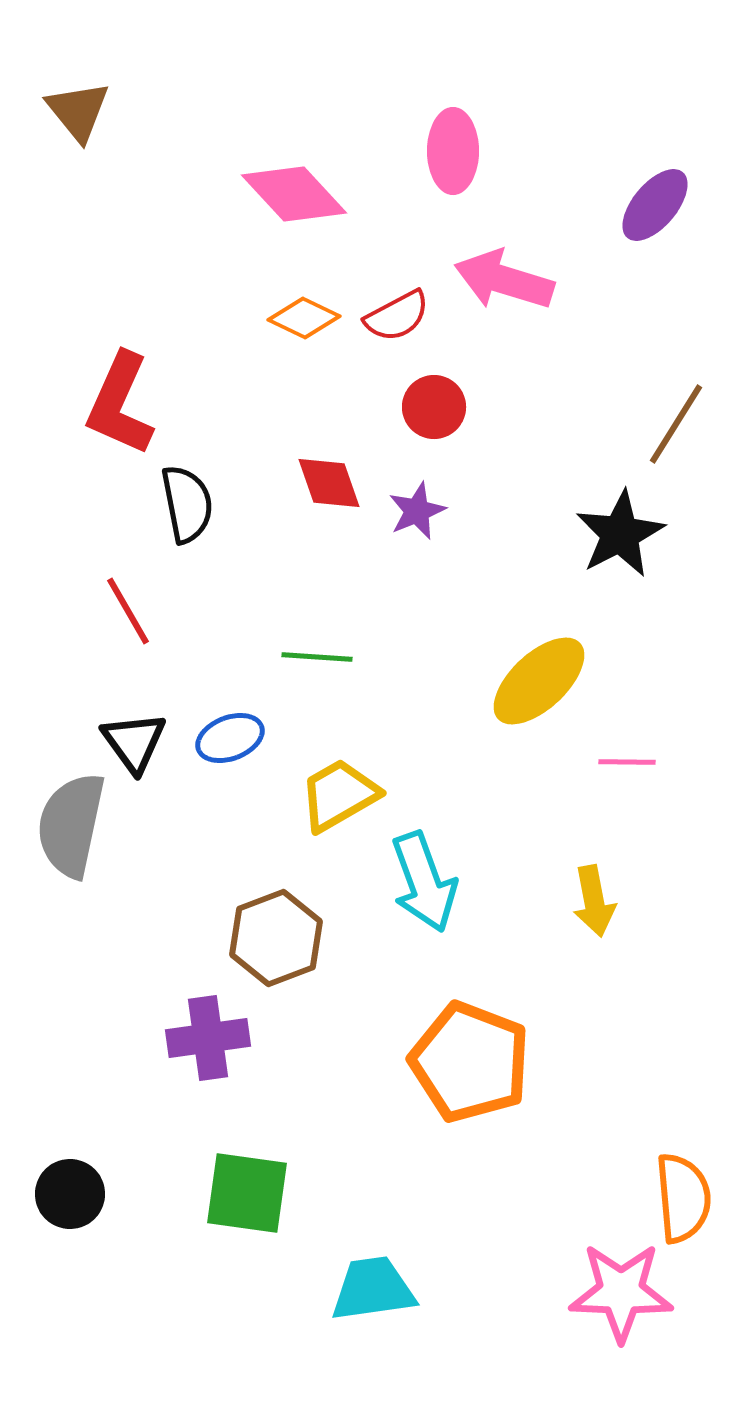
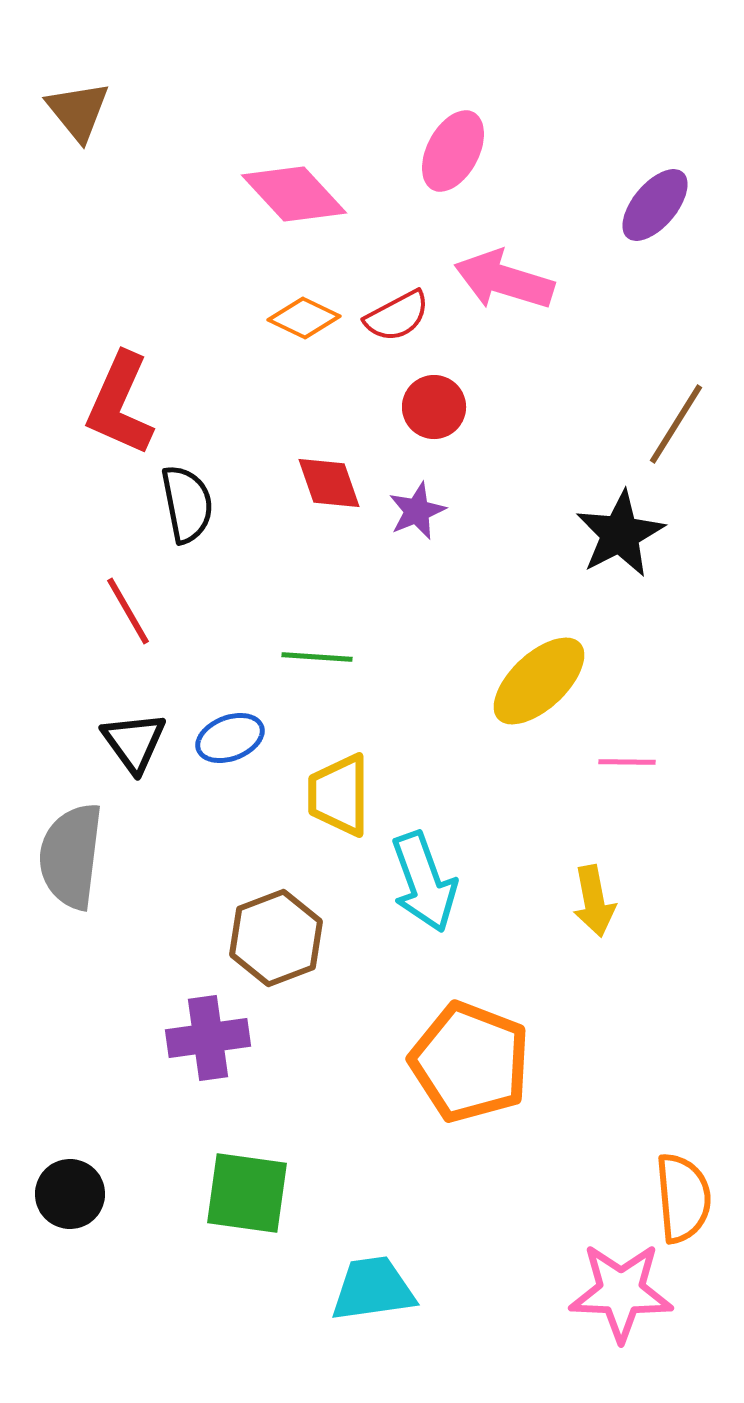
pink ellipse: rotated 28 degrees clockwise
yellow trapezoid: rotated 60 degrees counterclockwise
gray semicircle: moved 31 px down; rotated 5 degrees counterclockwise
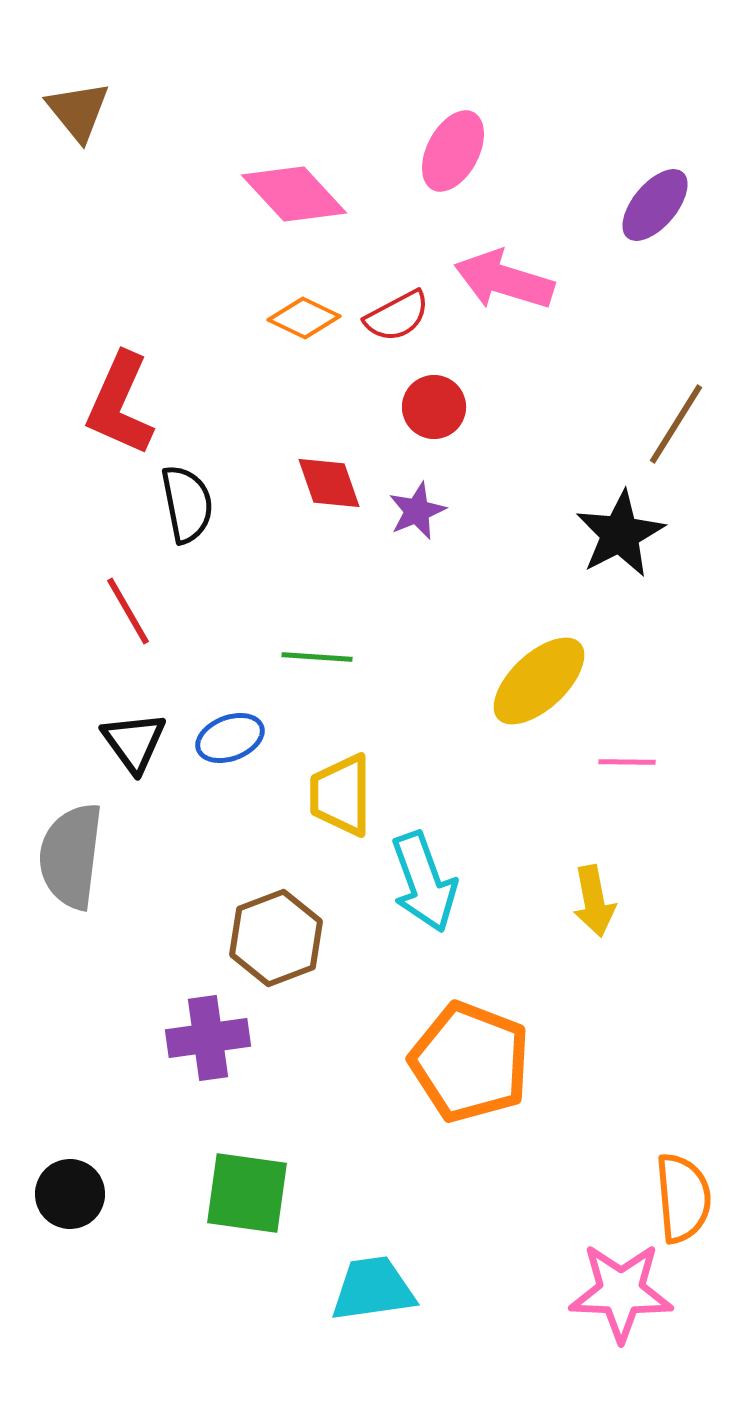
yellow trapezoid: moved 2 px right
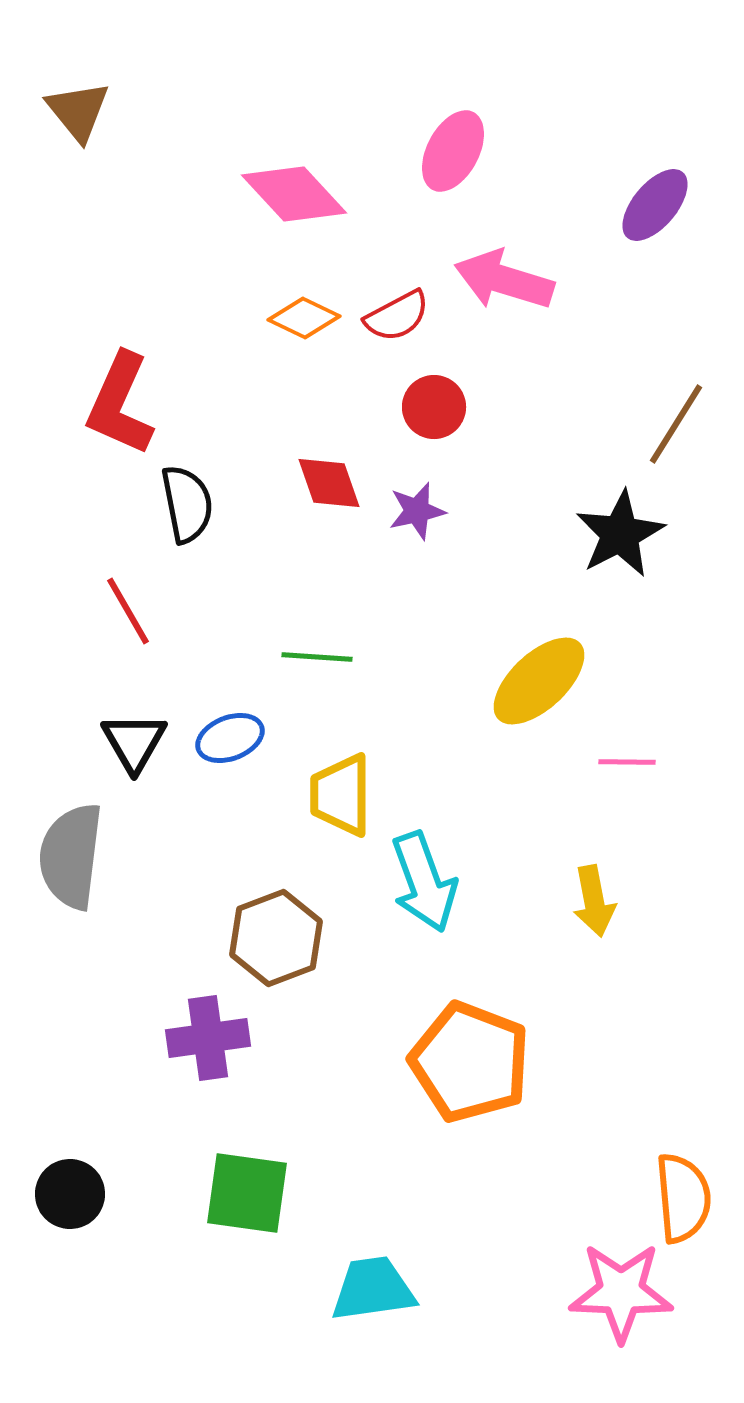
purple star: rotated 10 degrees clockwise
black triangle: rotated 6 degrees clockwise
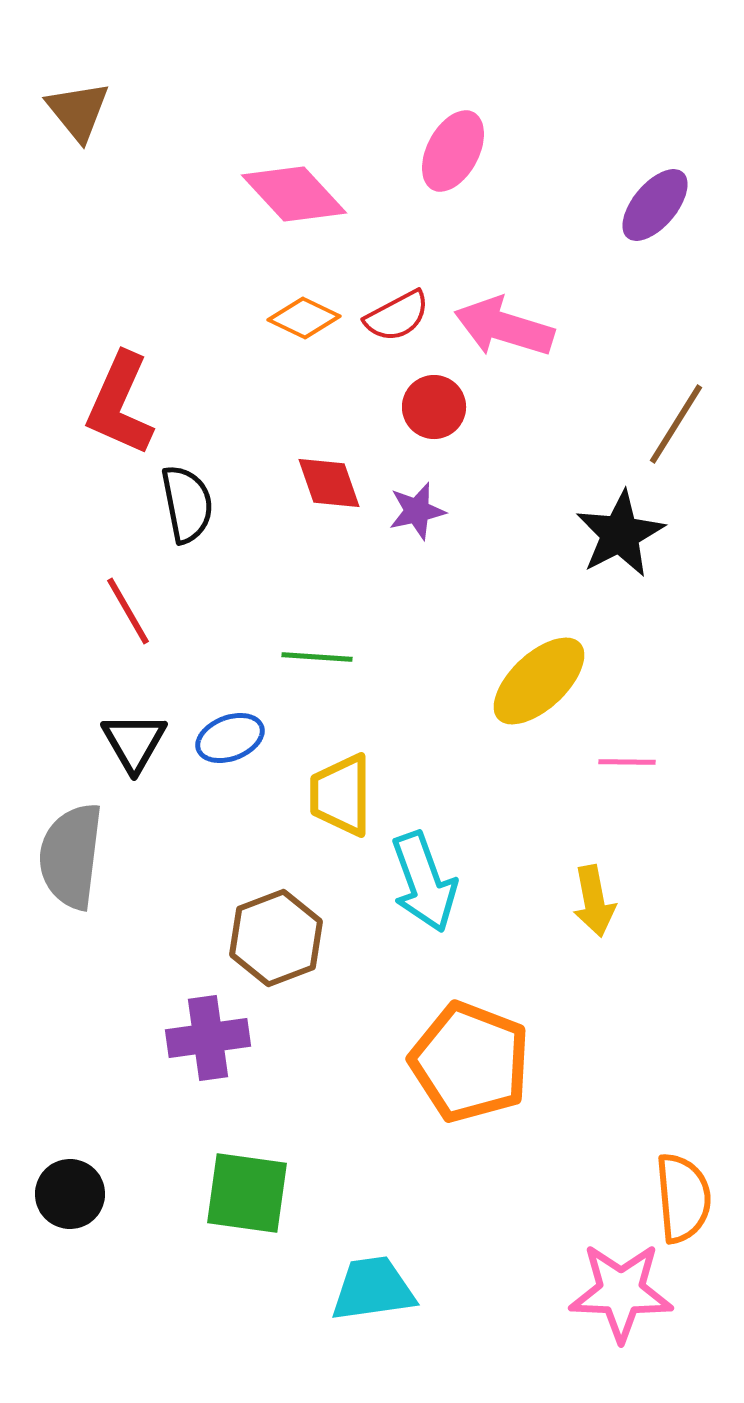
pink arrow: moved 47 px down
